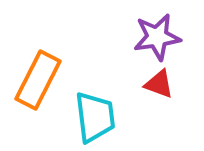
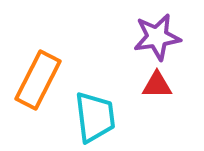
red triangle: moved 2 px left, 1 px down; rotated 20 degrees counterclockwise
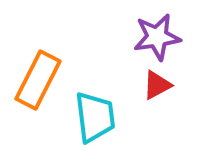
red triangle: rotated 28 degrees counterclockwise
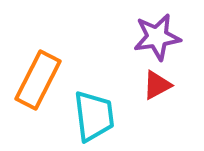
cyan trapezoid: moved 1 px left, 1 px up
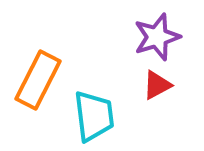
purple star: rotated 9 degrees counterclockwise
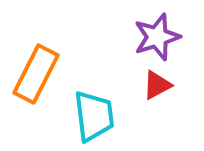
orange rectangle: moved 2 px left, 6 px up
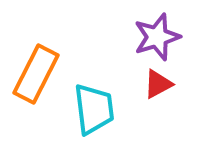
red triangle: moved 1 px right, 1 px up
cyan trapezoid: moved 7 px up
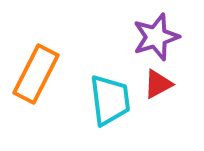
purple star: moved 1 px left
cyan trapezoid: moved 16 px right, 9 px up
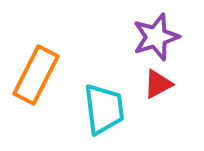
orange rectangle: moved 1 px down
cyan trapezoid: moved 6 px left, 9 px down
